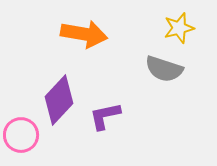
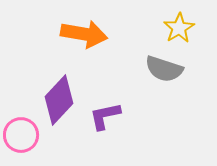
yellow star: rotated 16 degrees counterclockwise
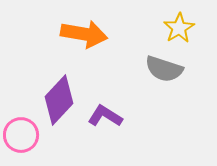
purple L-shape: rotated 44 degrees clockwise
